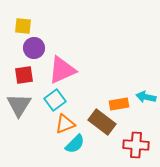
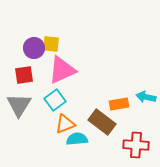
yellow square: moved 28 px right, 18 px down
cyan semicircle: moved 2 px right, 5 px up; rotated 140 degrees counterclockwise
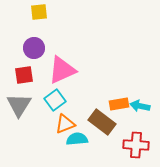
yellow square: moved 12 px left, 32 px up; rotated 12 degrees counterclockwise
cyan arrow: moved 6 px left, 9 px down
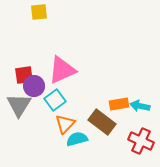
purple circle: moved 38 px down
orange triangle: rotated 25 degrees counterclockwise
cyan semicircle: rotated 10 degrees counterclockwise
red cross: moved 5 px right, 4 px up; rotated 20 degrees clockwise
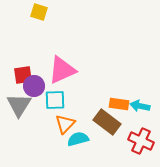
yellow square: rotated 24 degrees clockwise
red square: moved 1 px left
cyan square: rotated 35 degrees clockwise
orange rectangle: rotated 18 degrees clockwise
brown rectangle: moved 5 px right
cyan semicircle: moved 1 px right
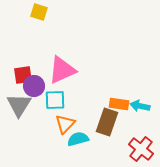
brown rectangle: rotated 72 degrees clockwise
red cross: moved 8 px down; rotated 15 degrees clockwise
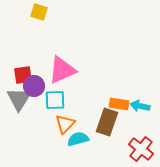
gray triangle: moved 6 px up
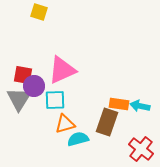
red square: rotated 18 degrees clockwise
orange triangle: rotated 30 degrees clockwise
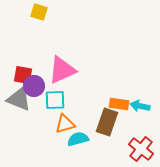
gray triangle: rotated 40 degrees counterclockwise
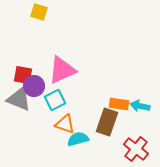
cyan square: rotated 25 degrees counterclockwise
orange triangle: rotated 35 degrees clockwise
red cross: moved 5 px left
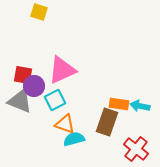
gray triangle: moved 1 px right, 2 px down
cyan semicircle: moved 4 px left
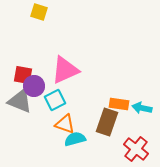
pink triangle: moved 3 px right
cyan arrow: moved 2 px right, 2 px down
cyan semicircle: moved 1 px right
